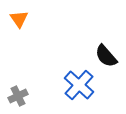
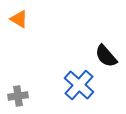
orange triangle: rotated 24 degrees counterclockwise
gray cross: rotated 18 degrees clockwise
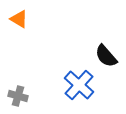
gray cross: rotated 24 degrees clockwise
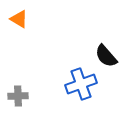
blue cross: moved 2 px right, 1 px up; rotated 28 degrees clockwise
gray cross: rotated 18 degrees counterclockwise
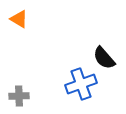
black semicircle: moved 2 px left, 2 px down
gray cross: moved 1 px right
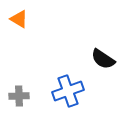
black semicircle: moved 1 px left, 1 px down; rotated 15 degrees counterclockwise
blue cross: moved 13 px left, 7 px down
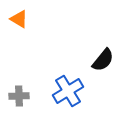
black semicircle: moved 1 px down; rotated 85 degrees counterclockwise
blue cross: rotated 12 degrees counterclockwise
